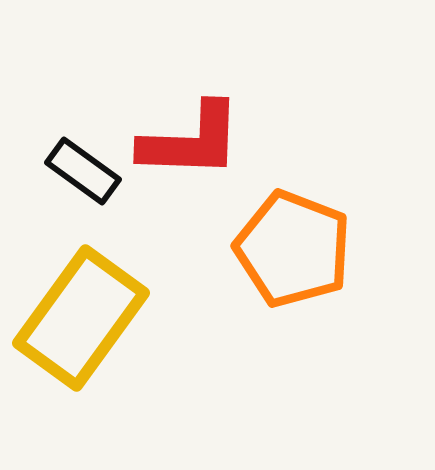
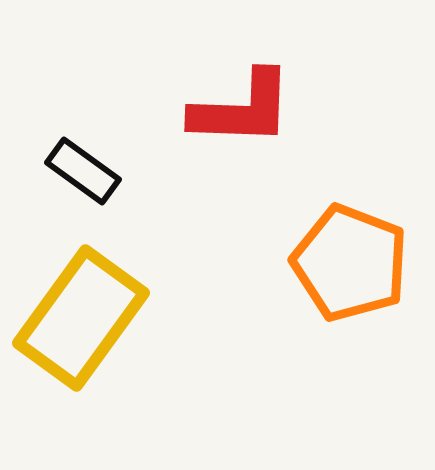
red L-shape: moved 51 px right, 32 px up
orange pentagon: moved 57 px right, 14 px down
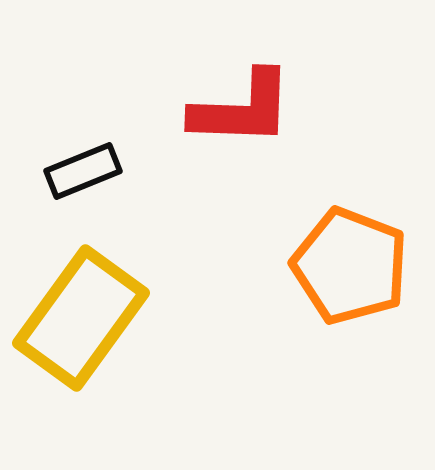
black rectangle: rotated 58 degrees counterclockwise
orange pentagon: moved 3 px down
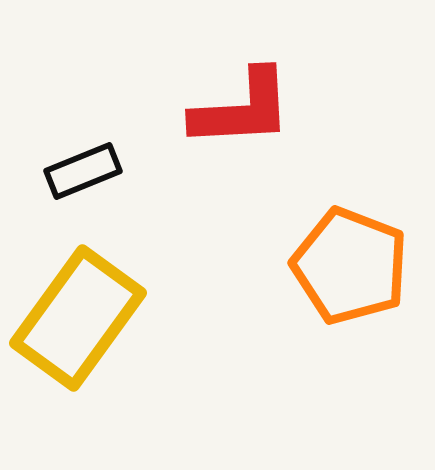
red L-shape: rotated 5 degrees counterclockwise
yellow rectangle: moved 3 px left
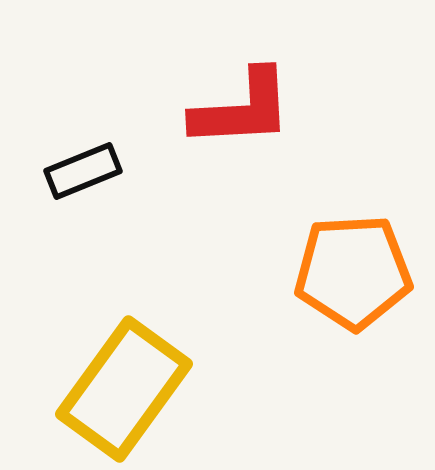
orange pentagon: moved 3 px right, 6 px down; rotated 24 degrees counterclockwise
yellow rectangle: moved 46 px right, 71 px down
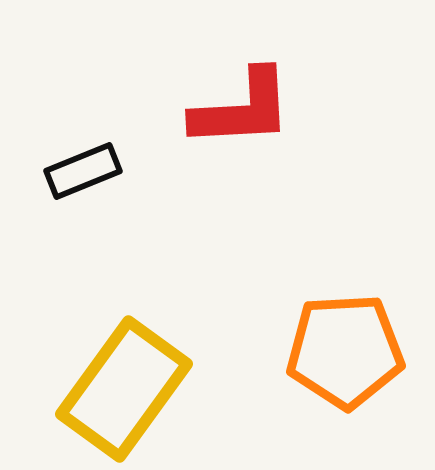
orange pentagon: moved 8 px left, 79 px down
